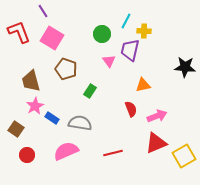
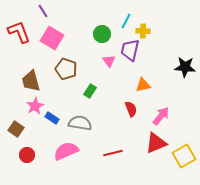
yellow cross: moved 1 px left
pink arrow: moved 4 px right; rotated 30 degrees counterclockwise
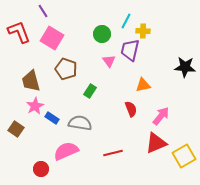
red circle: moved 14 px right, 14 px down
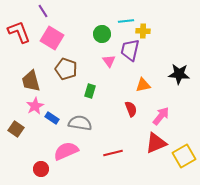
cyan line: rotated 56 degrees clockwise
black star: moved 6 px left, 7 px down
green rectangle: rotated 16 degrees counterclockwise
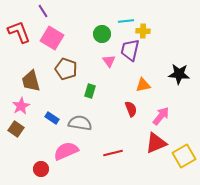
pink star: moved 14 px left
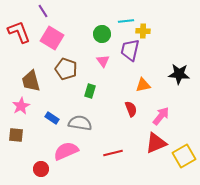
pink triangle: moved 6 px left
brown square: moved 6 px down; rotated 28 degrees counterclockwise
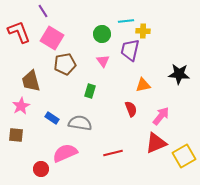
brown pentagon: moved 1 px left, 5 px up; rotated 30 degrees counterclockwise
pink semicircle: moved 1 px left, 2 px down
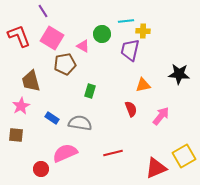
red L-shape: moved 4 px down
pink triangle: moved 20 px left, 15 px up; rotated 24 degrees counterclockwise
red triangle: moved 25 px down
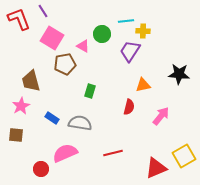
red L-shape: moved 17 px up
purple trapezoid: moved 1 px down; rotated 20 degrees clockwise
red semicircle: moved 2 px left, 2 px up; rotated 35 degrees clockwise
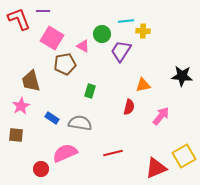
purple line: rotated 56 degrees counterclockwise
purple trapezoid: moved 9 px left
black star: moved 3 px right, 2 px down
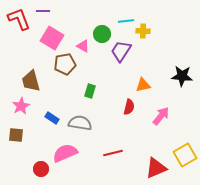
yellow square: moved 1 px right, 1 px up
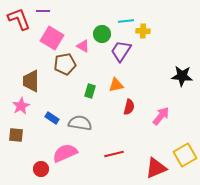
brown trapezoid: rotated 15 degrees clockwise
orange triangle: moved 27 px left
red line: moved 1 px right, 1 px down
